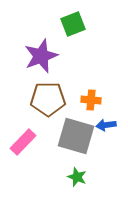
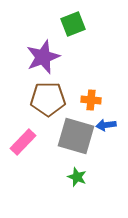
purple star: moved 2 px right, 1 px down
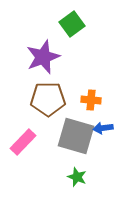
green square: moved 1 px left; rotated 15 degrees counterclockwise
blue arrow: moved 3 px left, 3 px down
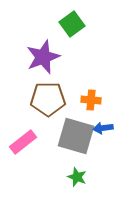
pink rectangle: rotated 8 degrees clockwise
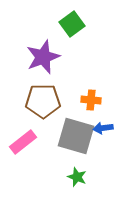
brown pentagon: moved 5 px left, 2 px down
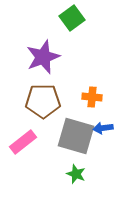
green square: moved 6 px up
orange cross: moved 1 px right, 3 px up
green star: moved 1 px left, 3 px up
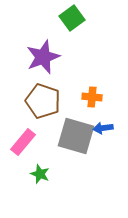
brown pentagon: rotated 20 degrees clockwise
pink rectangle: rotated 12 degrees counterclockwise
green star: moved 36 px left
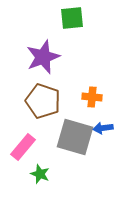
green square: rotated 30 degrees clockwise
gray square: moved 1 px left, 1 px down
pink rectangle: moved 5 px down
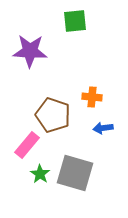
green square: moved 3 px right, 3 px down
purple star: moved 13 px left, 6 px up; rotated 24 degrees clockwise
brown pentagon: moved 10 px right, 14 px down
gray square: moved 36 px down
pink rectangle: moved 4 px right, 2 px up
green star: rotated 12 degrees clockwise
